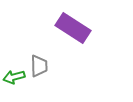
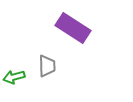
gray trapezoid: moved 8 px right
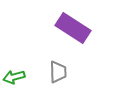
gray trapezoid: moved 11 px right, 6 px down
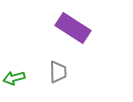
green arrow: moved 1 px down
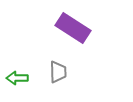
green arrow: moved 3 px right; rotated 15 degrees clockwise
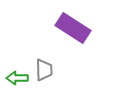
gray trapezoid: moved 14 px left, 2 px up
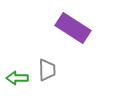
gray trapezoid: moved 3 px right
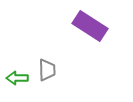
purple rectangle: moved 17 px right, 2 px up
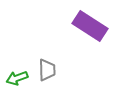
green arrow: rotated 20 degrees counterclockwise
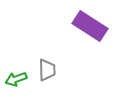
green arrow: moved 1 px left, 1 px down
